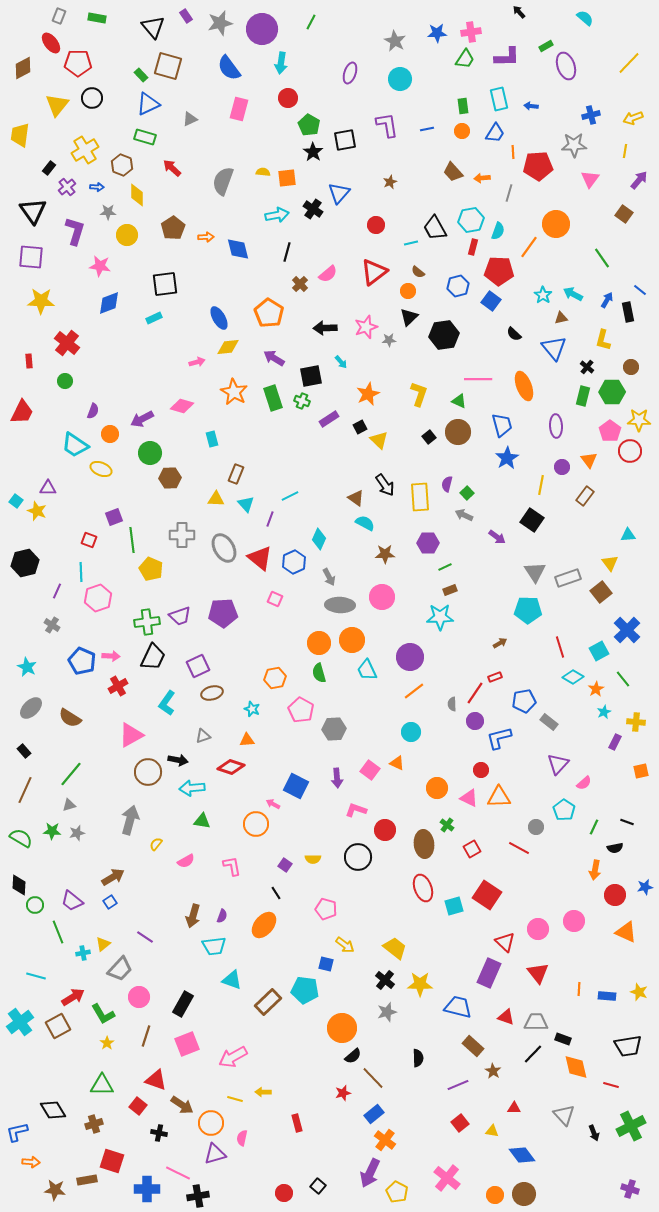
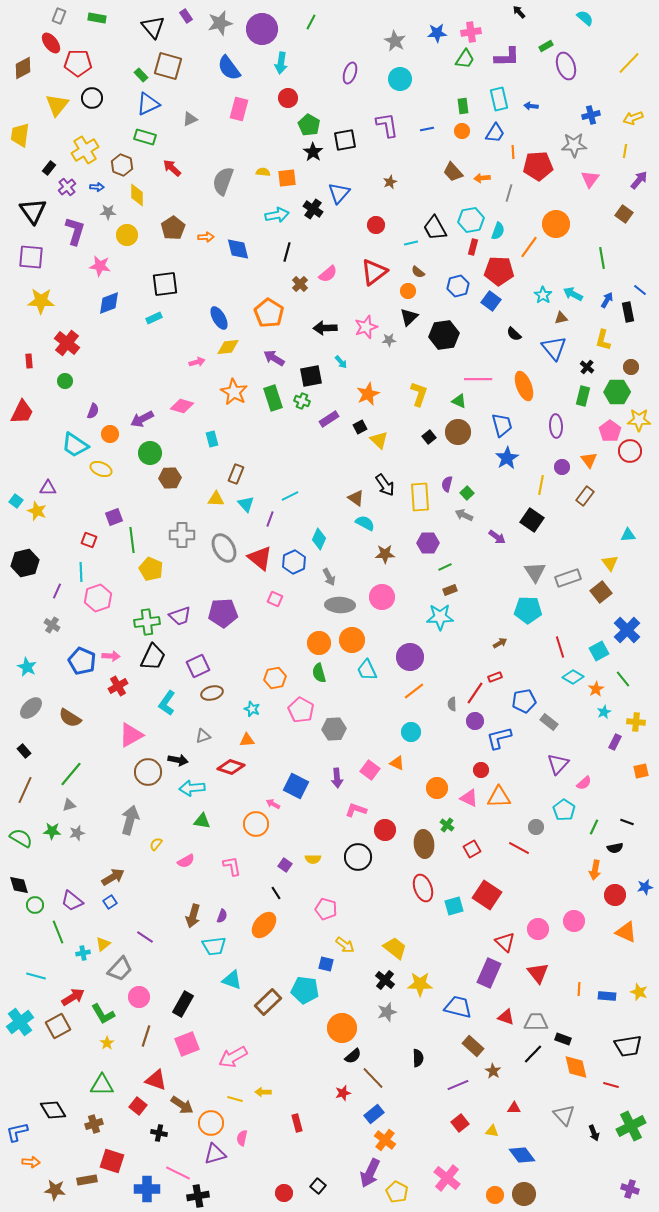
green line at (602, 258): rotated 25 degrees clockwise
green hexagon at (612, 392): moved 5 px right
black diamond at (19, 885): rotated 20 degrees counterclockwise
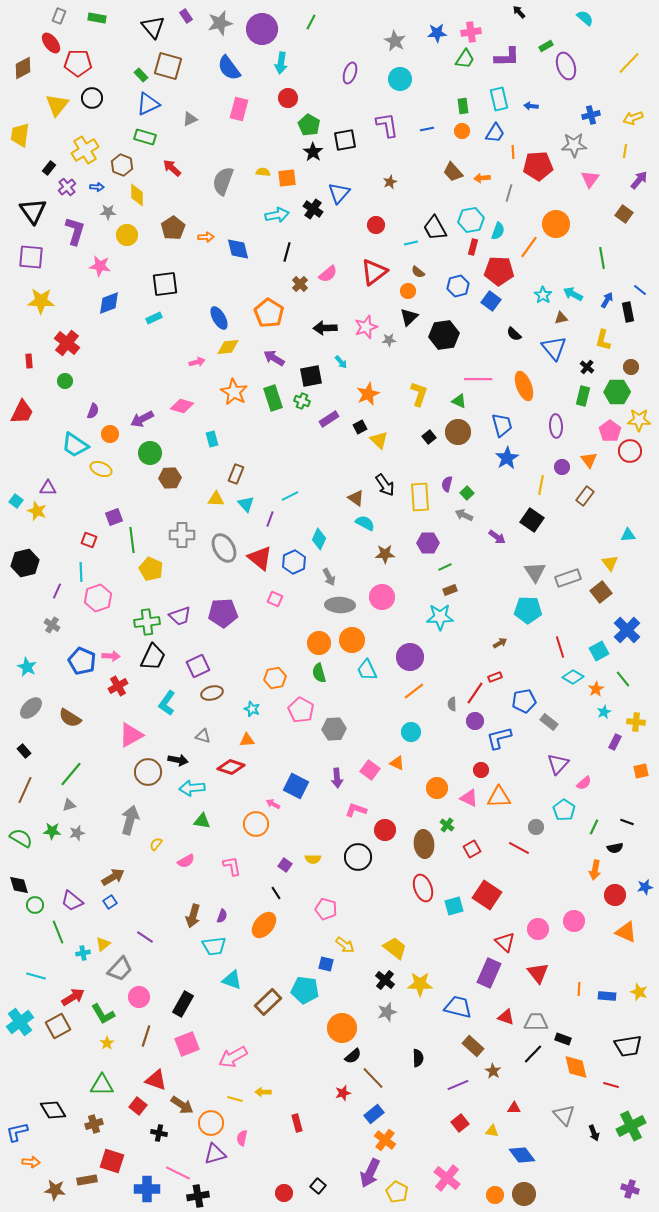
gray triangle at (203, 736): rotated 35 degrees clockwise
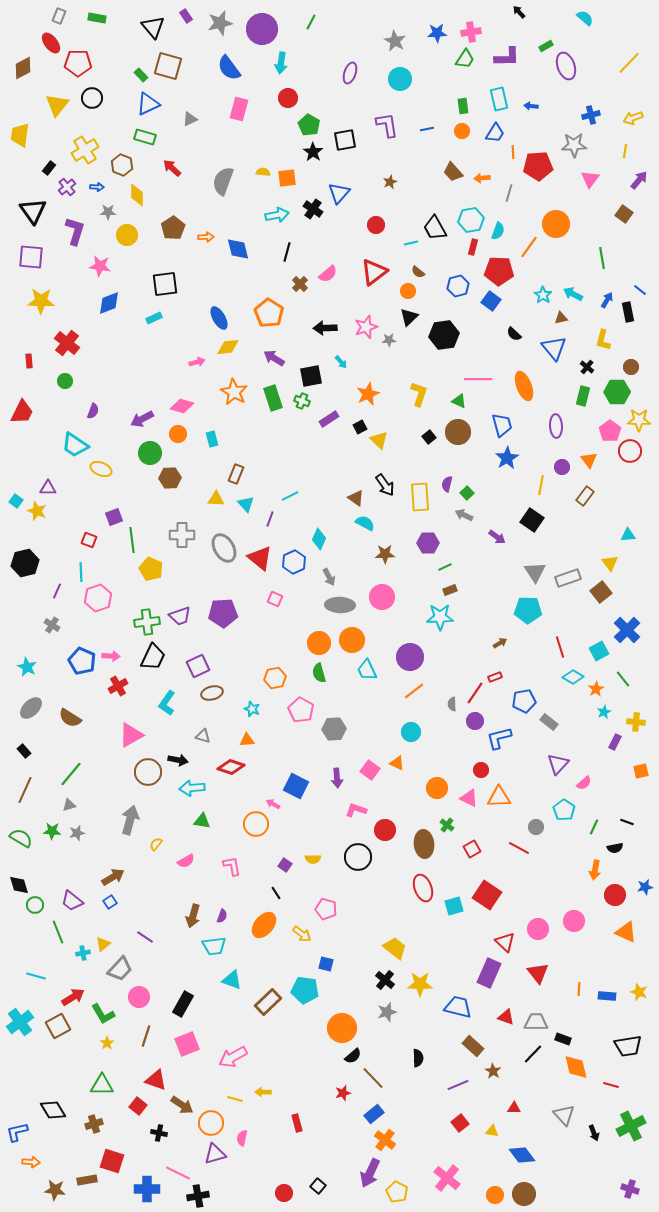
orange circle at (110, 434): moved 68 px right
yellow arrow at (345, 945): moved 43 px left, 11 px up
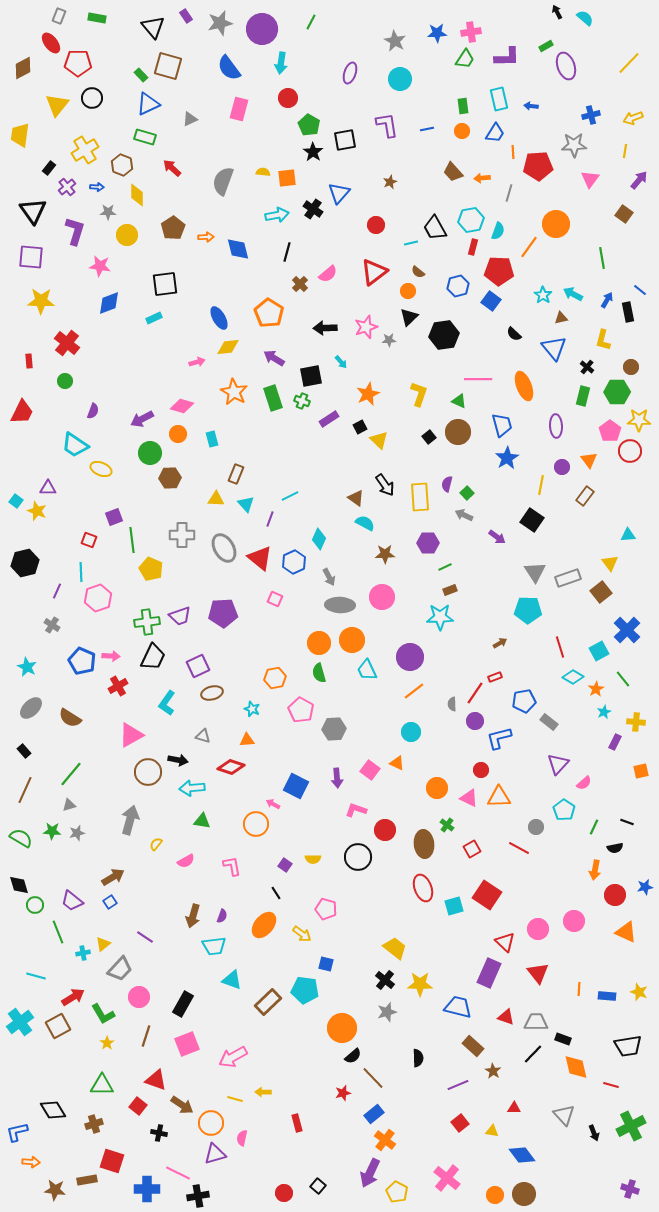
black arrow at (519, 12): moved 38 px right; rotated 16 degrees clockwise
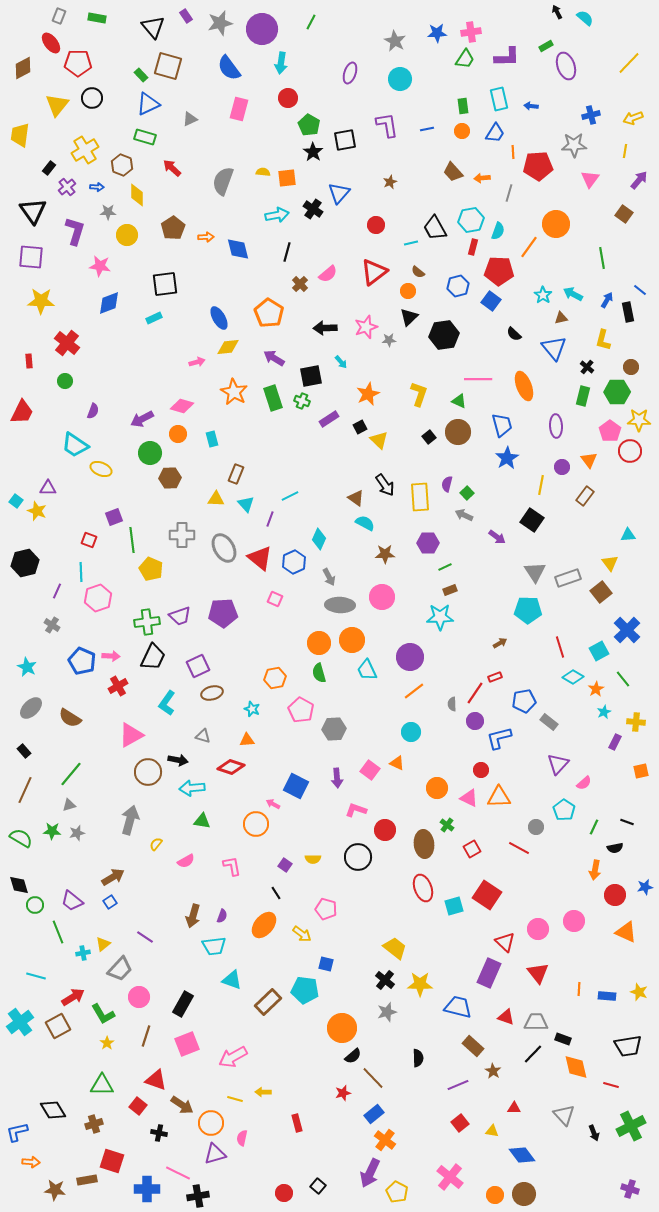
pink cross at (447, 1178): moved 3 px right, 1 px up
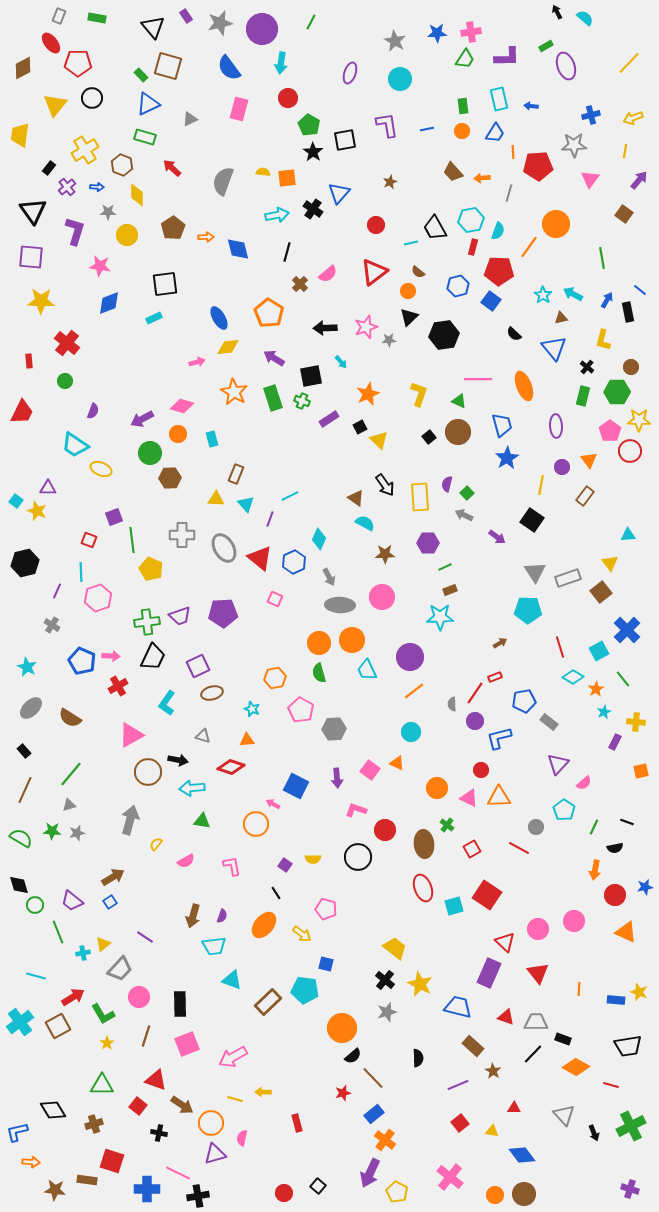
yellow triangle at (57, 105): moved 2 px left
yellow star at (420, 984): rotated 25 degrees clockwise
blue rectangle at (607, 996): moved 9 px right, 4 px down
black rectangle at (183, 1004): moved 3 px left; rotated 30 degrees counterclockwise
orange diamond at (576, 1067): rotated 48 degrees counterclockwise
brown rectangle at (87, 1180): rotated 18 degrees clockwise
